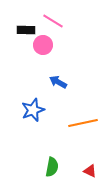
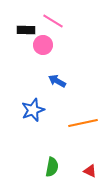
blue arrow: moved 1 px left, 1 px up
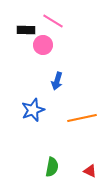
blue arrow: rotated 102 degrees counterclockwise
orange line: moved 1 px left, 5 px up
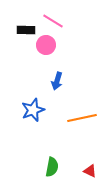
pink circle: moved 3 px right
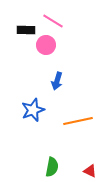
orange line: moved 4 px left, 3 px down
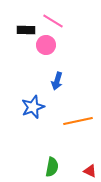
blue star: moved 3 px up
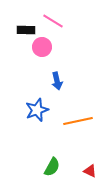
pink circle: moved 4 px left, 2 px down
blue arrow: rotated 30 degrees counterclockwise
blue star: moved 4 px right, 3 px down
green semicircle: rotated 18 degrees clockwise
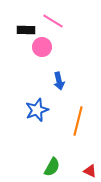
blue arrow: moved 2 px right
orange line: rotated 64 degrees counterclockwise
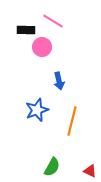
orange line: moved 6 px left
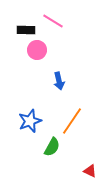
pink circle: moved 5 px left, 3 px down
blue star: moved 7 px left, 11 px down
orange line: rotated 20 degrees clockwise
green semicircle: moved 20 px up
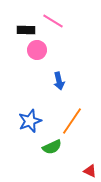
green semicircle: rotated 36 degrees clockwise
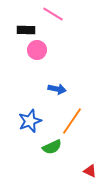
pink line: moved 7 px up
blue arrow: moved 2 px left, 8 px down; rotated 66 degrees counterclockwise
